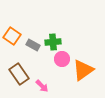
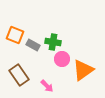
orange square: moved 3 px right, 1 px up; rotated 12 degrees counterclockwise
green cross: rotated 14 degrees clockwise
brown rectangle: moved 1 px down
pink arrow: moved 5 px right
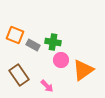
pink circle: moved 1 px left, 1 px down
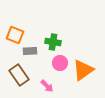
gray rectangle: moved 3 px left, 6 px down; rotated 32 degrees counterclockwise
pink circle: moved 1 px left, 3 px down
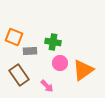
orange square: moved 1 px left, 2 px down
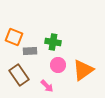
pink circle: moved 2 px left, 2 px down
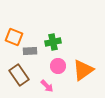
green cross: rotated 21 degrees counterclockwise
pink circle: moved 1 px down
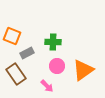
orange square: moved 2 px left, 1 px up
green cross: rotated 14 degrees clockwise
gray rectangle: moved 3 px left, 2 px down; rotated 24 degrees counterclockwise
pink circle: moved 1 px left
brown rectangle: moved 3 px left, 1 px up
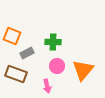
orange triangle: rotated 15 degrees counterclockwise
brown rectangle: rotated 35 degrees counterclockwise
pink arrow: rotated 32 degrees clockwise
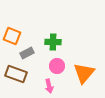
orange triangle: moved 1 px right, 3 px down
pink arrow: moved 2 px right
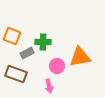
green cross: moved 10 px left
orange triangle: moved 4 px left, 16 px up; rotated 40 degrees clockwise
